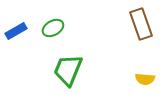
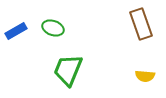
green ellipse: rotated 50 degrees clockwise
yellow semicircle: moved 3 px up
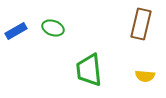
brown rectangle: rotated 32 degrees clockwise
green trapezoid: moved 21 px right; rotated 28 degrees counterclockwise
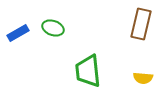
blue rectangle: moved 2 px right, 2 px down
green trapezoid: moved 1 px left, 1 px down
yellow semicircle: moved 2 px left, 2 px down
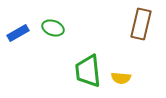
yellow semicircle: moved 22 px left
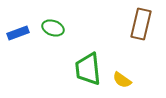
blue rectangle: rotated 10 degrees clockwise
green trapezoid: moved 2 px up
yellow semicircle: moved 1 px right, 2 px down; rotated 30 degrees clockwise
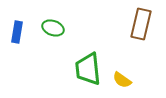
blue rectangle: moved 1 px left, 1 px up; rotated 60 degrees counterclockwise
